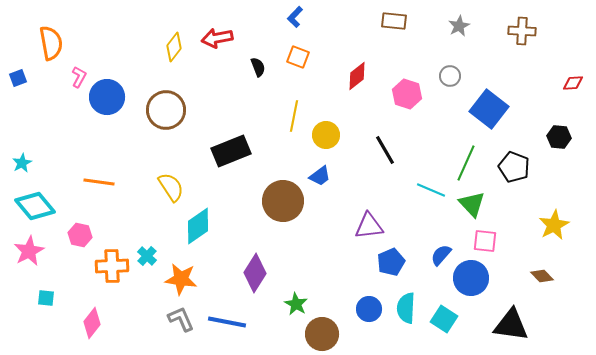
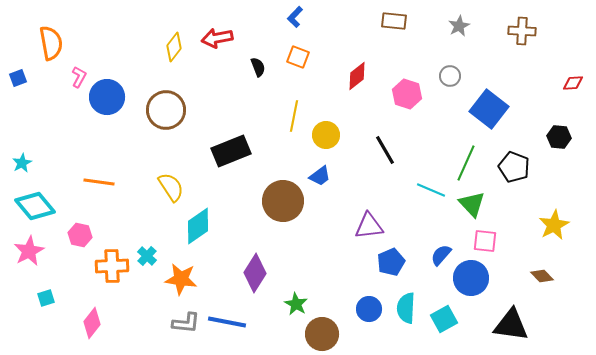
cyan square at (46, 298): rotated 24 degrees counterclockwise
gray L-shape at (181, 319): moved 5 px right, 4 px down; rotated 120 degrees clockwise
cyan square at (444, 319): rotated 28 degrees clockwise
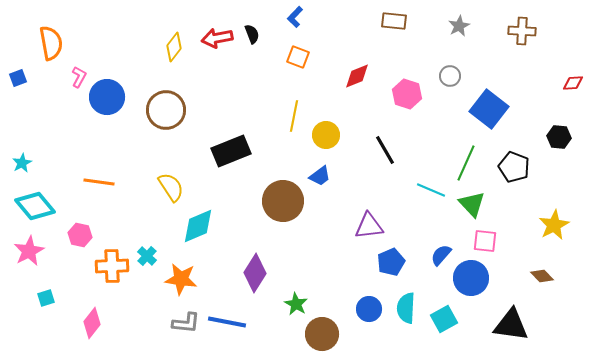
black semicircle at (258, 67): moved 6 px left, 33 px up
red diamond at (357, 76): rotated 16 degrees clockwise
cyan diamond at (198, 226): rotated 12 degrees clockwise
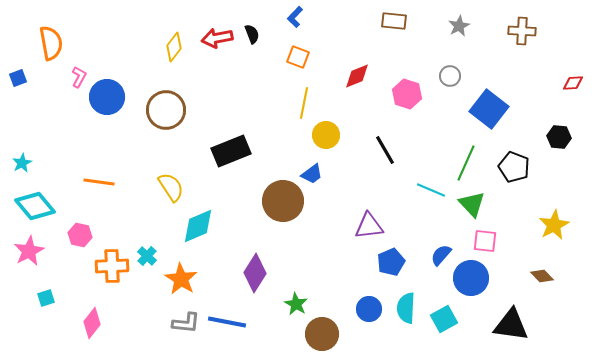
yellow line at (294, 116): moved 10 px right, 13 px up
blue trapezoid at (320, 176): moved 8 px left, 2 px up
orange star at (181, 279): rotated 24 degrees clockwise
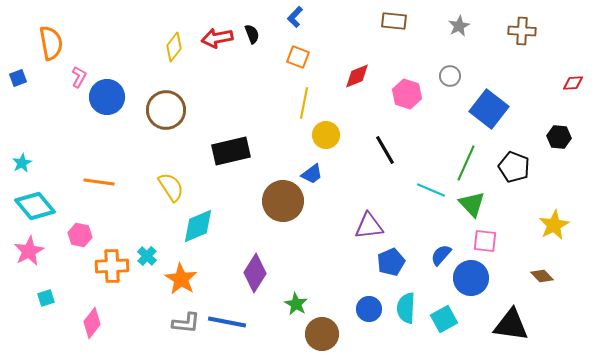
black rectangle at (231, 151): rotated 9 degrees clockwise
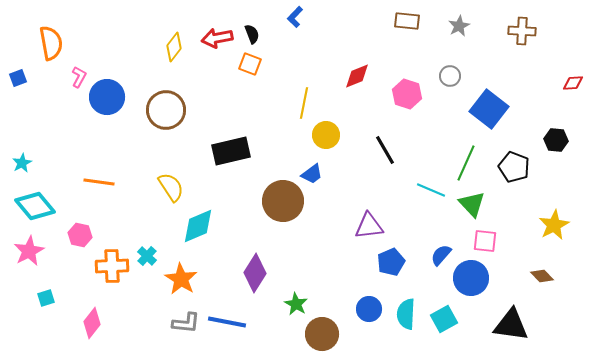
brown rectangle at (394, 21): moved 13 px right
orange square at (298, 57): moved 48 px left, 7 px down
black hexagon at (559, 137): moved 3 px left, 3 px down
cyan semicircle at (406, 308): moved 6 px down
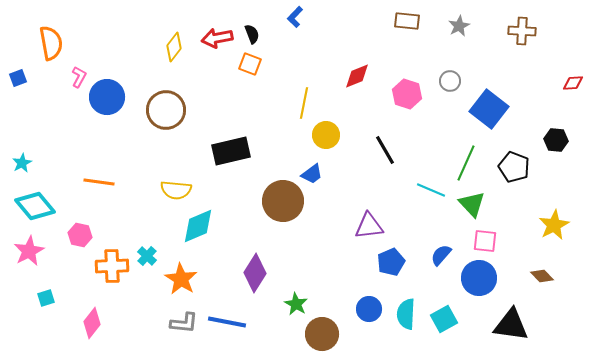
gray circle at (450, 76): moved 5 px down
yellow semicircle at (171, 187): moved 5 px right, 3 px down; rotated 128 degrees clockwise
blue circle at (471, 278): moved 8 px right
gray L-shape at (186, 323): moved 2 px left
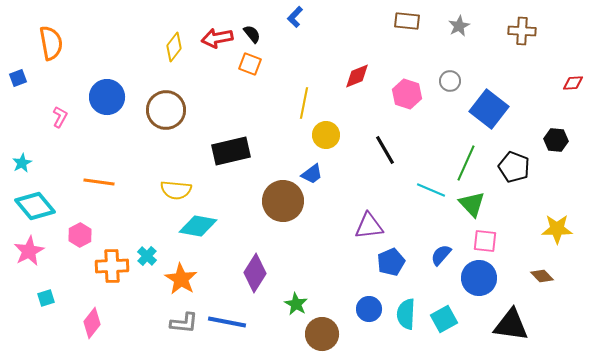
black semicircle at (252, 34): rotated 18 degrees counterclockwise
pink L-shape at (79, 77): moved 19 px left, 40 px down
yellow star at (554, 225): moved 3 px right, 4 px down; rotated 28 degrees clockwise
cyan diamond at (198, 226): rotated 33 degrees clockwise
pink hexagon at (80, 235): rotated 20 degrees clockwise
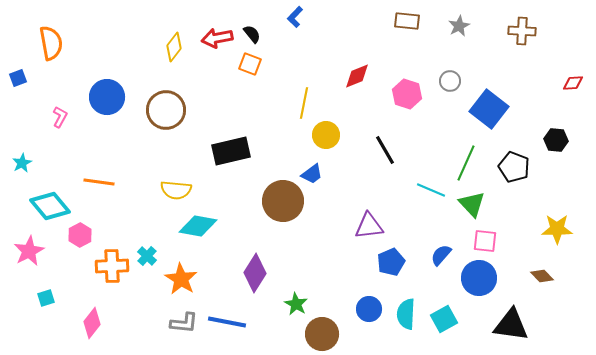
cyan diamond at (35, 206): moved 15 px right
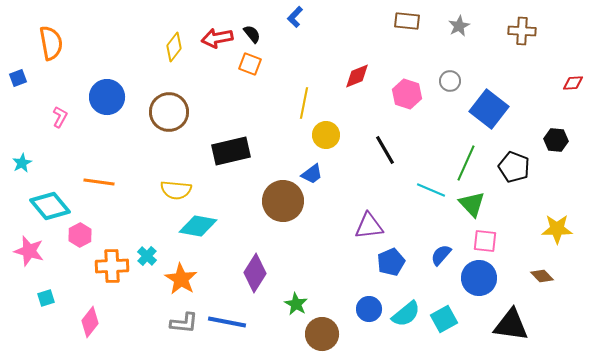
brown circle at (166, 110): moved 3 px right, 2 px down
pink star at (29, 251): rotated 28 degrees counterclockwise
cyan semicircle at (406, 314): rotated 132 degrees counterclockwise
pink diamond at (92, 323): moved 2 px left, 1 px up
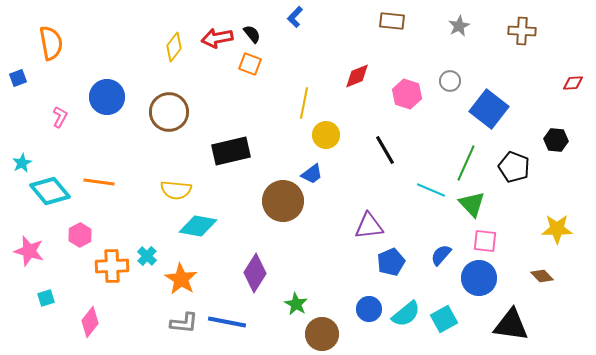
brown rectangle at (407, 21): moved 15 px left
cyan diamond at (50, 206): moved 15 px up
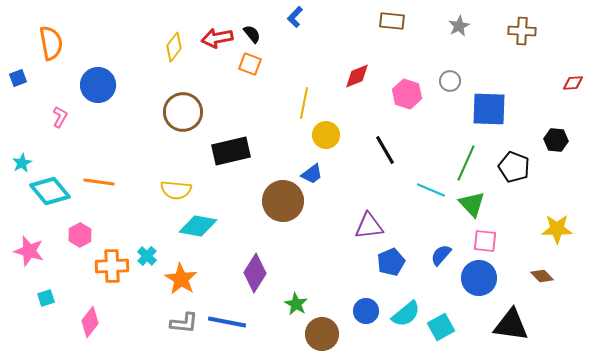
blue circle at (107, 97): moved 9 px left, 12 px up
blue square at (489, 109): rotated 36 degrees counterclockwise
brown circle at (169, 112): moved 14 px right
blue circle at (369, 309): moved 3 px left, 2 px down
cyan square at (444, 319): moved 3 px left, 8 px down
